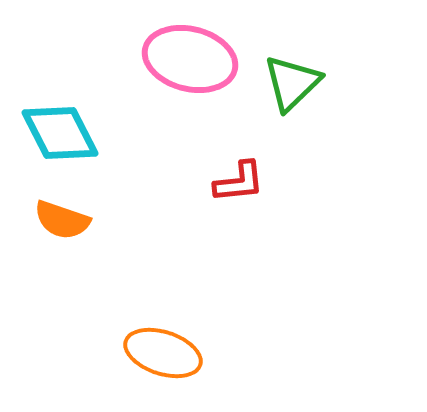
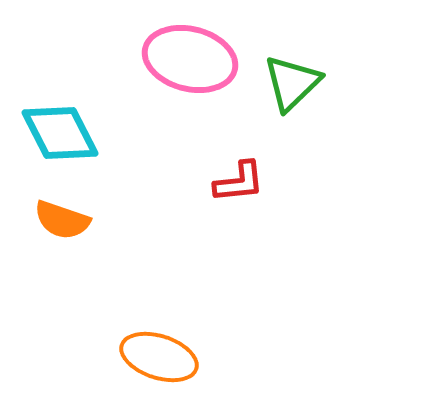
orange ellipse: moved 4 px left, 4 px down
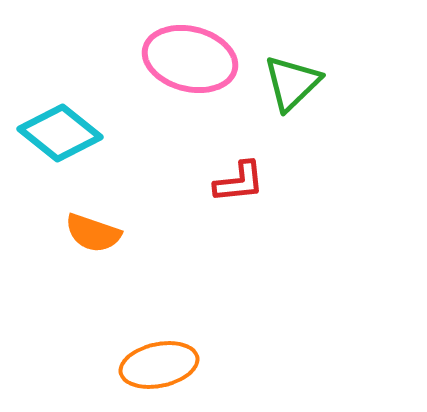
cyan diamond: rotated 24 degrees counterclockwise
orange semicircle: moved 31 px right, 13 px down
orange ellipse: moved 8 px down; rotated 30 degrees counterclockwise
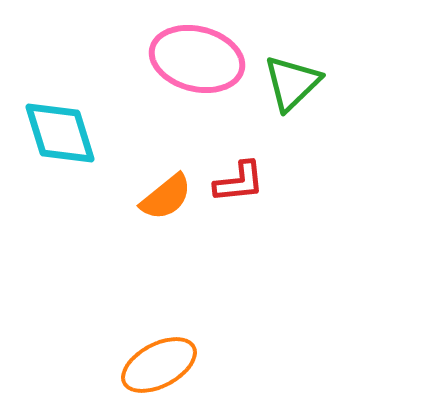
pink ellipse: moved 7 px right
cyan diamond: rotated 34 degrees clockwise
orange semicircle: moved 73 px right, 36 px up; rotated 58 degrees counterclockwise
orange ellipse: rotated 16 degrees counterclockwise
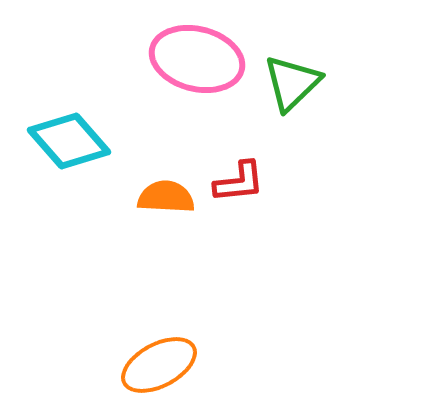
cyan diamond: moved 9 px right, 8 px down; rotated 24 degrees counterclockwise
orange semicircle: rotated 138 degrees counterclockwise
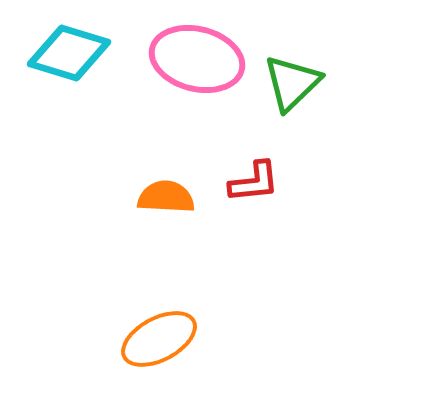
cyan diamond: moved 88 px up; rotated 32 degrees counterclockwise
red L-shape: moved 15 px right
orange ellipse: moved 26 px up
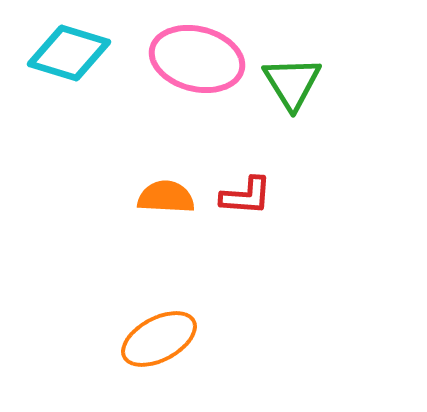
green triangle: rotated 18 degrees counterclockwise
red L-shape: moved 8 px left, 14 px down; rotated 10 degrees clockwise
